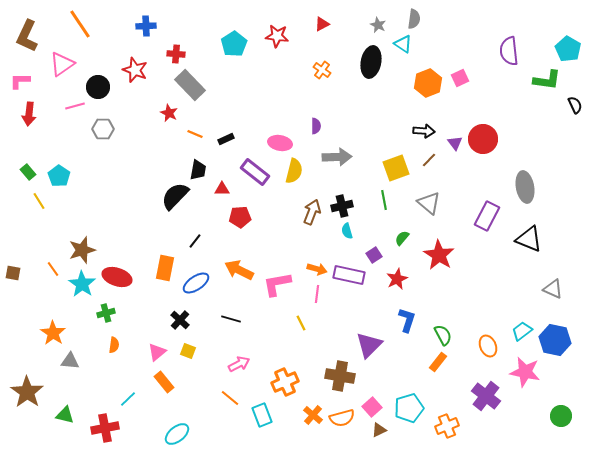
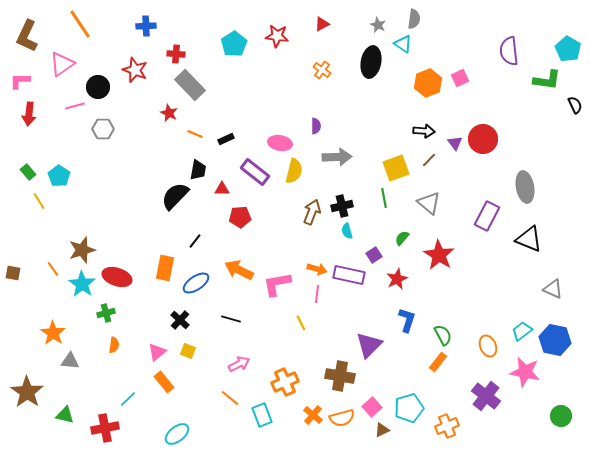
green line at (384, 200): moved 2 px up
brown triangle at (379, 430): moved 3 px right
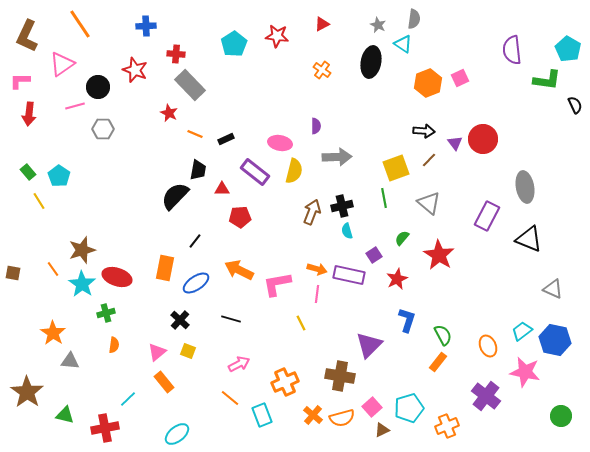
purple semicircle at (509, 51): moved 3 px right, 1 px up
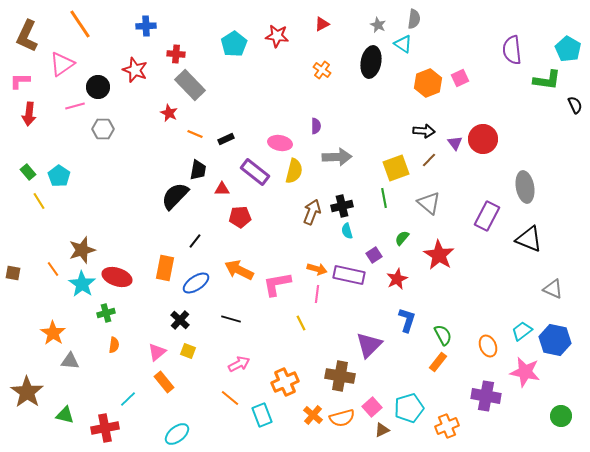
purple cross at (486, 396): rotated 28 degrees counterclockwise
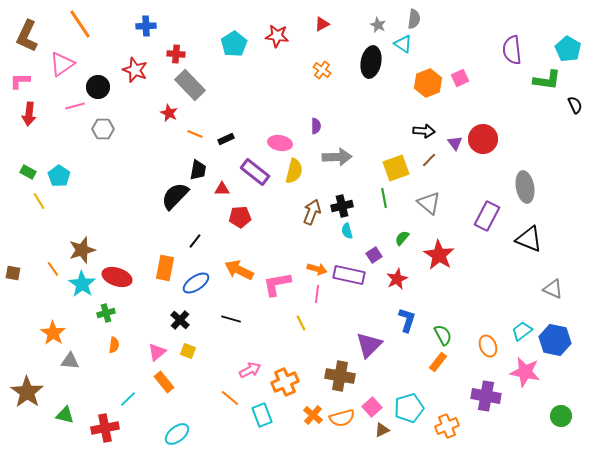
green rectangle at (28, 172): rotated 21 degrees counterclockwise
pink arrow at (239, 364): moved 11 px right, 6 px down
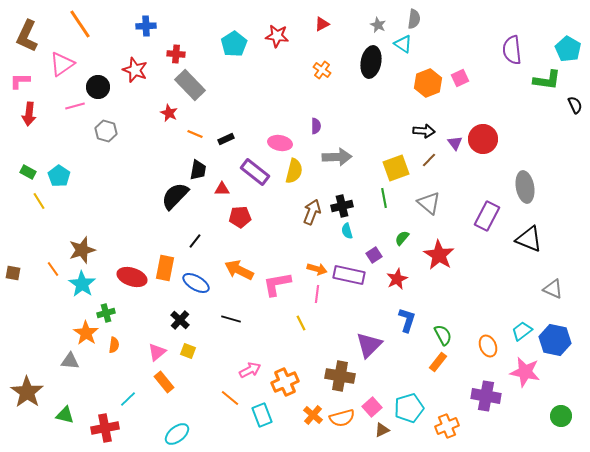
gray hexagon at (103, 129): moved 3 px right, 2 px down; rotated 15 degrees clockwise
red ellipse at (117, 277): moved 15 px right
blue ellipse at (196, 283): rotated 64 degrees clockwise
orange star at (53, 333): moved 33 px right
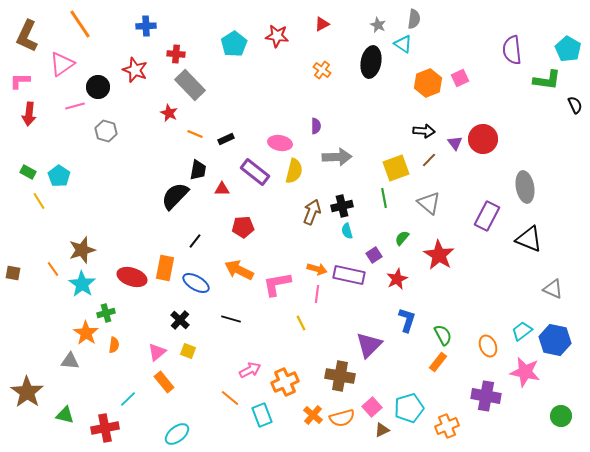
red pentagon at (240, 217): moved 3 px right, 10 px down
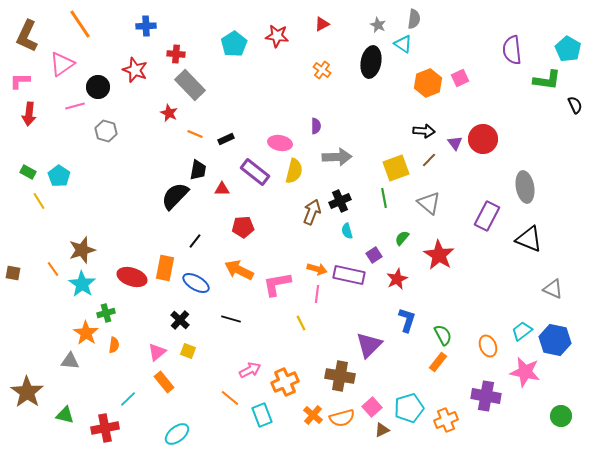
black cross at (342, 206): moved 2 px left, 5 px up; rotated 10 degrees counterclockwise
orange cross at (447, 426): moved 1 px left, 6 px up
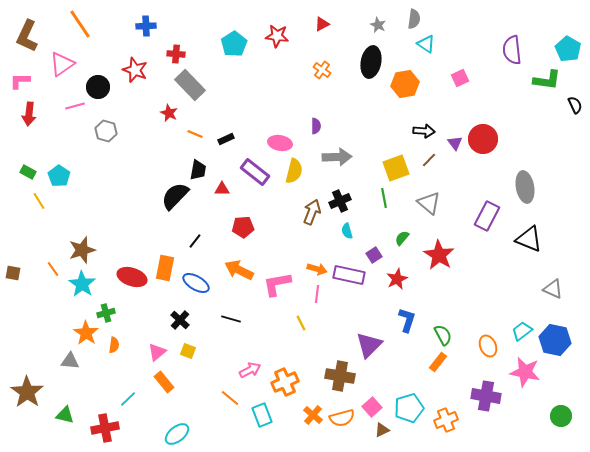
cyan triangle at (403, 44): moved 23 px right
orange hexagon at (428, 83): moved 23 px left, 1 px down; rotated 12 degrees clockwise
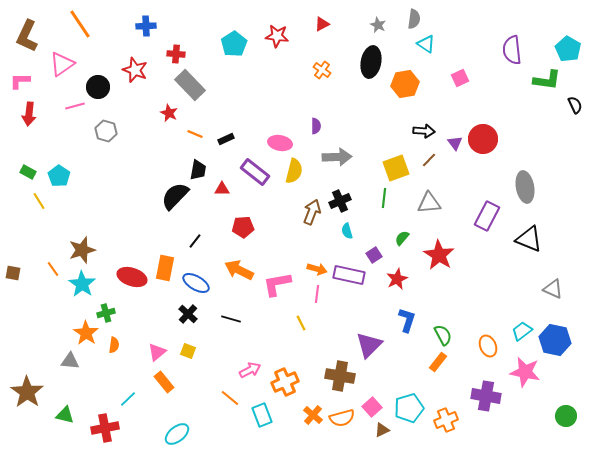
green line at (384, 198): rotated 18 degrees clockwise
gray triangle at (429, 203): rotated 45 degrees counterclockwise
black cross at (180, 320): moved 8 px right, 6 px up
green circle at (561, 416): moved 5 px right
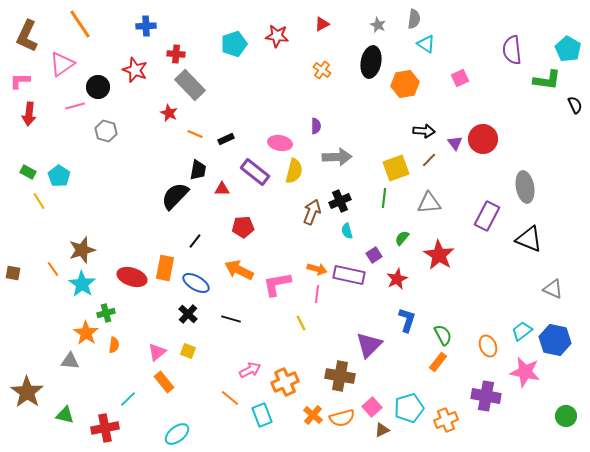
cyan pentagon at (234, 44): rotated 15 degrees clockwise
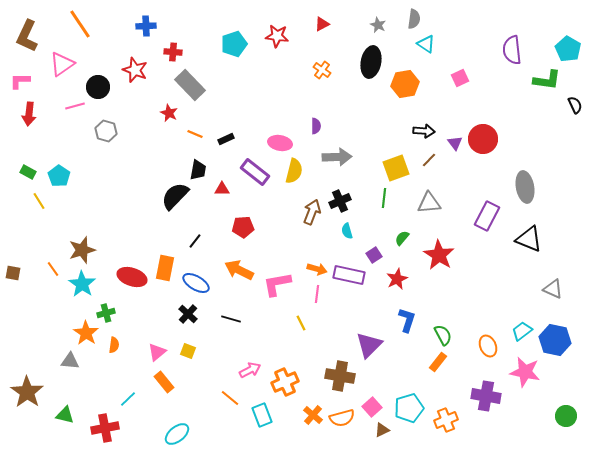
red cross at (176, 54): moved 3 px left, 2 px up
